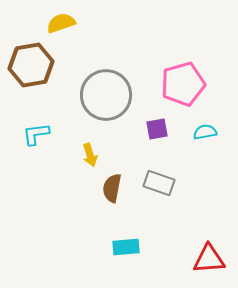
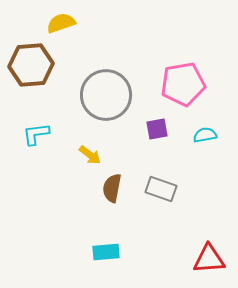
brown hexagon: rotated 6 degrees clockwise
pink pentagon: rotated 6 degrees clockwise
cyan semicircle: moved 3 px down
yellow arrow: rotated 35 degrees counterclockwise
gray rectangle: moved 2 px right, 6 px down
cyan rectangle: moved 20 px left, 5 px down
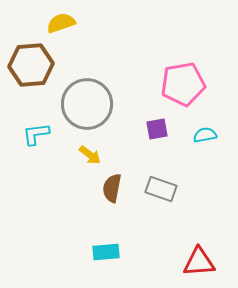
gray circle: moved 19 px left, 9 px down
red triangle: moved 10 px left, 3 px down
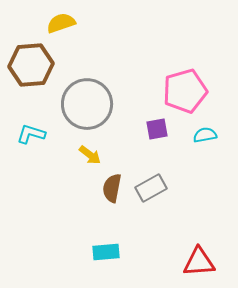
pink pentagon: moved 2 px right, 7 px down; rotated 6 degrees counterclockwise
cyan L-shape: moved 5 px left; rotated 24 degrees clockwise
gray rectangle: moved 10 px left, 1 px up; rotated 48 degrees counterclockwise
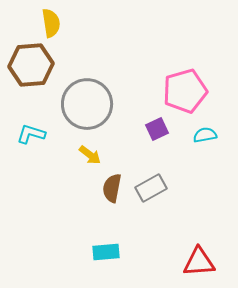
yellow semicircle: moved 10 px left; rotated 100 degrees clockwise
purple square: rotated 15 degrees counterclockwise
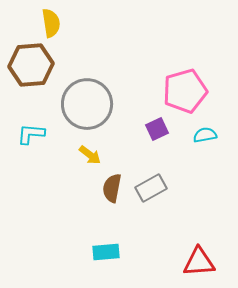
cyan L-shape: rotated 12 degrees counterclockwise
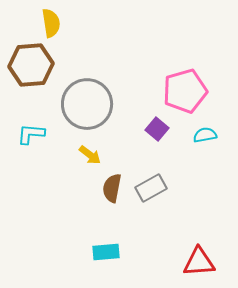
purple square: rotated 25 degrees counterclockwise
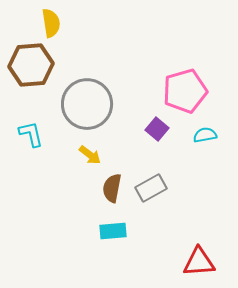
cyan L-shape: rotated 72 degrees clockwise
cyan rectangle: moved 7 px right, 21 px up
